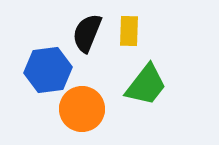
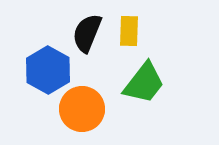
blue hexagon: rotated 24 degrees counterclockwise
green trapezoid: moved 2 px left, 2 px up
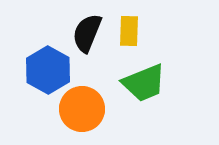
green trapezoid: rotated 30 degrees clockwise
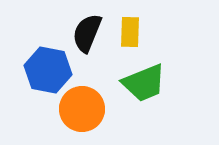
yellow rectangle: moved 1 px right, 1 px down
blue hexagon: rotated 18 degrees counterclockwise
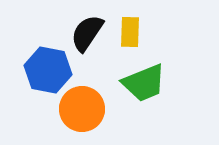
black semicircle: rotated 12 degrees clockwise
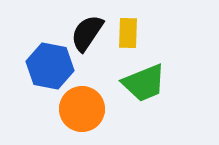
yellow rectangle: moved 2 px left, 1 px down
blue hexagon: moved 2 px right, 4 px up
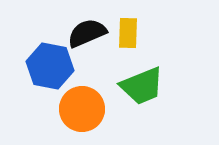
black semicircle: rotated 33 degrees clockwise
green trapezoid: moved 2 px left, 3 px down
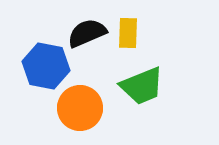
blue hexagon: moved 4 px left
orange circle: moved 2 px left, 1 px up
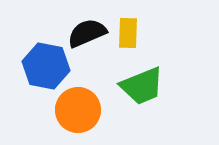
orange circle: moved 2 px left, 2 px down
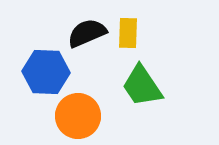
blue hexagon: moved 6 px down; rotated 9 degrees counterclockwise
green trapezoid: rotated 78 degrees clockwise
orange circle: moved 6 px down
